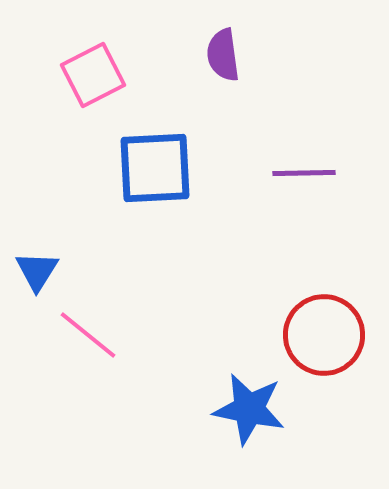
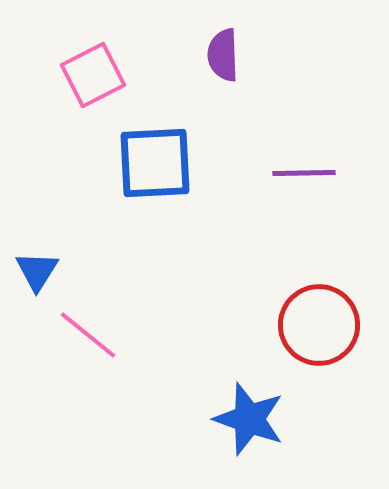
purple semicircle: rotated 6 degrees clockwise
blue square: moved 5 px up
red circle: moved 5 px left, 10 px up
blue star: moved 10 px down; rotated 8 degrees clockwise
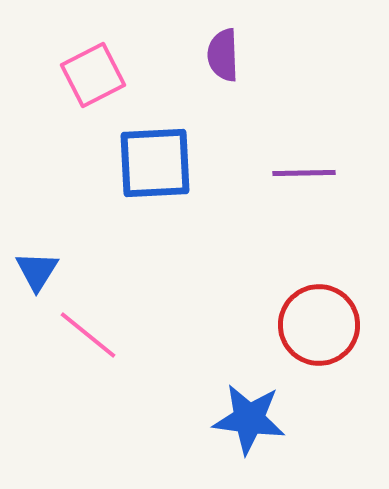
blue star: rotated 12 degrees counterclockwise
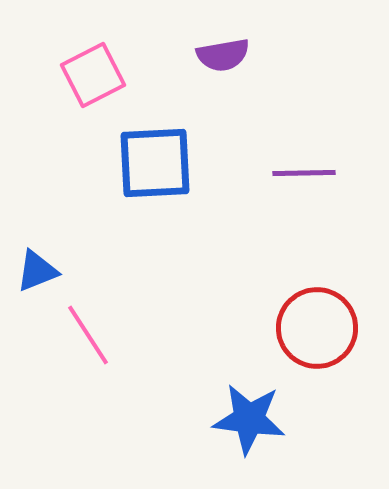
purple semicircle: rotated 98 degrees counterclockwise
blue triangle: rotated 36 degrees clockwise
red circle: moved 2 px left, 3 px down
pink line: rotated 18 degrees clockwise
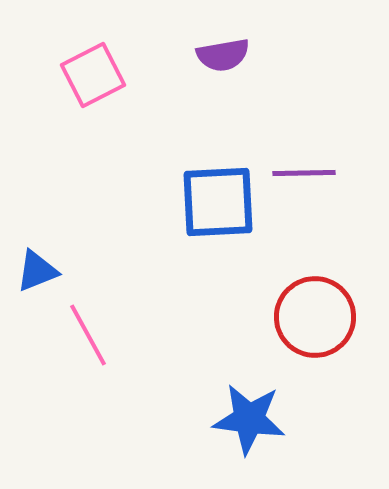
blue square: moved 63 px right, 39 px down
red circle: moved 2 px left, 11 px up
pink line: rotated 4 degrees clockwise
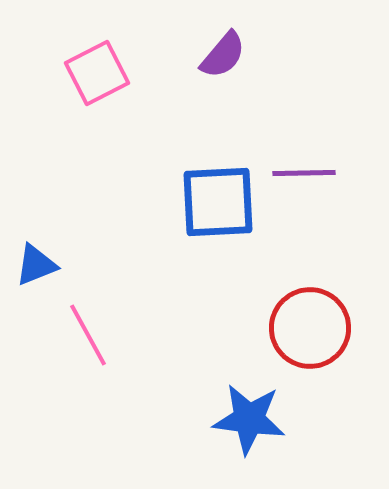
purple semicircle: rotated 40 degrees counterclockwise
pink square: moved 4 px right, 2 px up
blue triangle: moved 1 px left, 6 px up
red circle: moved 5 px left, 11 px down
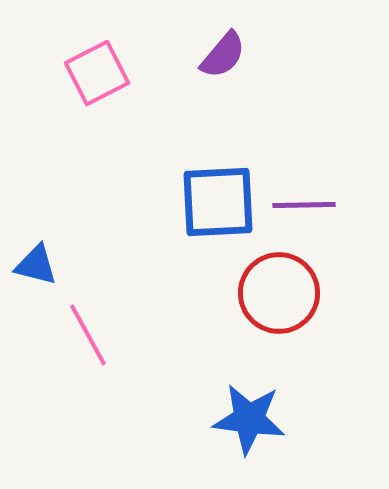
purple line: moved 32 px down
blue triangle: rotated 36 degrees clockwise
red circle: moved 31 px left, 35 px up
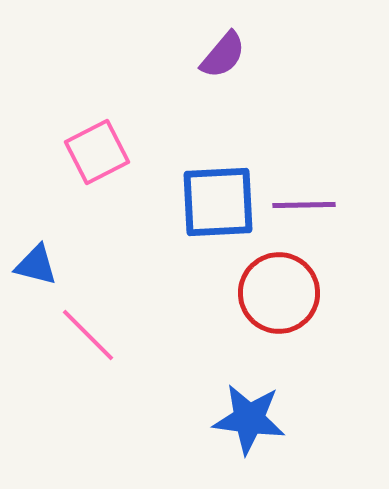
pink square: moved 79 px down
pink line: rotated 16 degrees counterclockwise
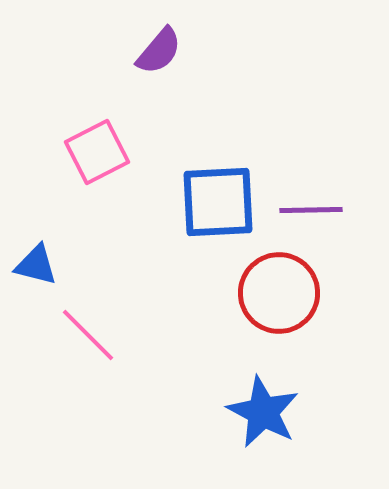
purple semicircle: moved 64 px left, 4 px up
purple line: moved 7 px right, 5 px down
blue star: moved 14 px right, 7 px up; rotated 20 degrees clockwise
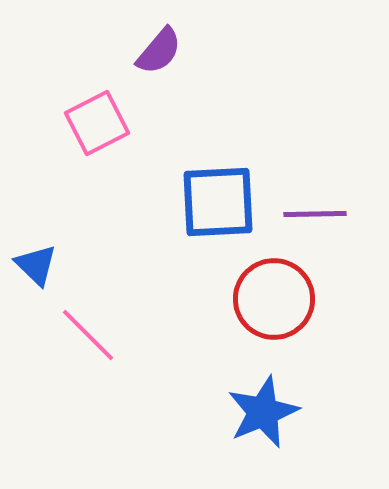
pink square: moved 29 px up
purple line: moved 4 px right, 4 px down
blue triangle: rotated 30 degrees clockwise
red circle: moved 5 px left, 6 px down
blue star: rotated 22 degrees clockwise
